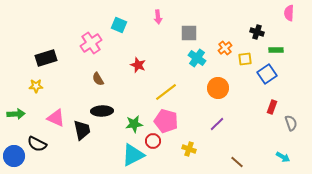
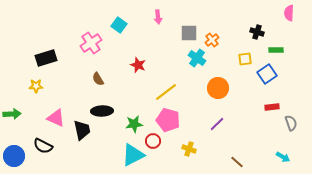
cyan square: rotated 14 degrees clockwise
orange cross: moved 13 px left, 8 px up
red rectangle: rotated 64 degrees clockwise
green arrow: moved 4 px left
pink pentagon: moved 2 px right, 1 px up
black semicircle: moved 6 px right, 2 px down
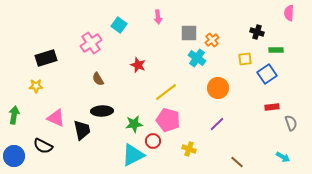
green arrow: moved 2 px right, 1 px down; rotated 78 degrees counterclockwise
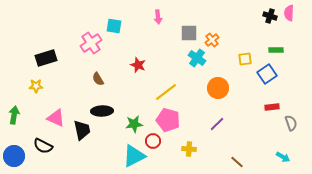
cyan square: moved 5 px left, 1 px down; rotated 28 degrees counterclockwise
black cross: moved 13 px right, 16 px up
yellow cross: rotated 16 degrees counterclockwise
cyan triangle: moved 1 px right, 1 px down
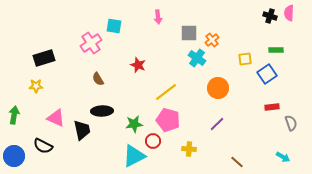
black rectangle: moved 2 px left
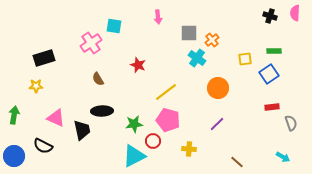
pink semicircle: moved 6 px right
green rectangle: moved 2 px left, 1 px down
blue square: moved 2 px right
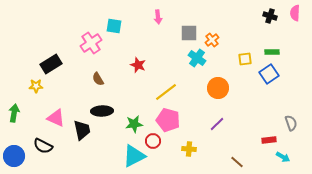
green rectangle: moved 2 px left, 1 px down
black rectangle: moved 7 px right, 6 px down; rotated 15 degrees counterclockwise
red rectangle: moved 3 px left, 33 px down
green arrow: moved 2 px up
